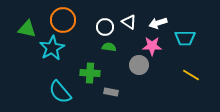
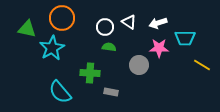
orange circle: moved 1 px left, 2 px up
pink star: moved 7 px right, 2 px down
yellow line: moved 11 px right, 10 px up
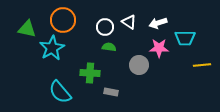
orange circle: moved 1 px right, 2 px down
yellow line: rotated 36 degrees counterclockwise
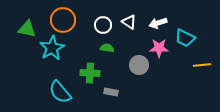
white circle: moved 2 px left, 2 px up
cyan trapezoid: rotated 25 degrees clockwise
green semicircle: moved 2 px left, 1 px down
